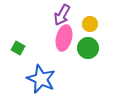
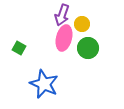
purple arrow: rotated 10 degrees counterclockwise
yellow circle: moved 8 px left
green square: moved 1 px right
blue star: moved 3 px right, 5 px down
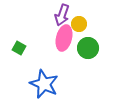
yellow circle: moved 3 px left
